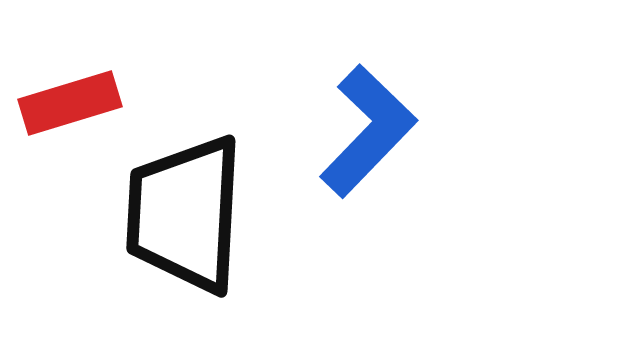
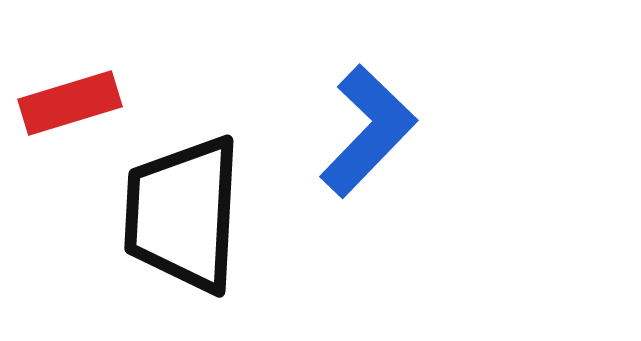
black trapezoid: moved 2 px left
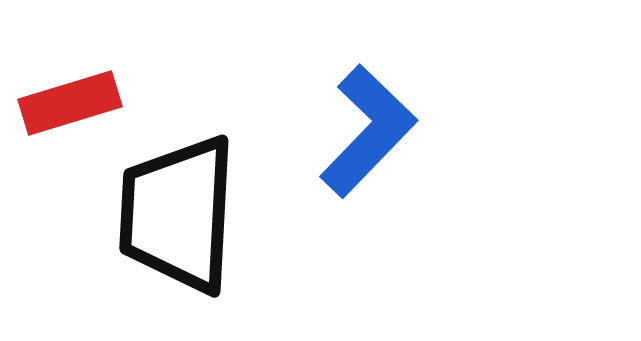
black trapezoid: moved 5 px left
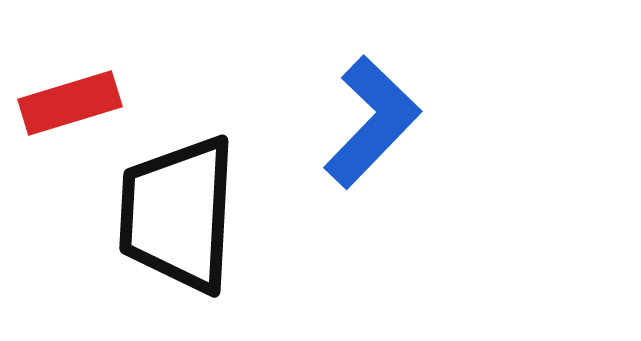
blue L-shape: moved 4 px right, 9 px up
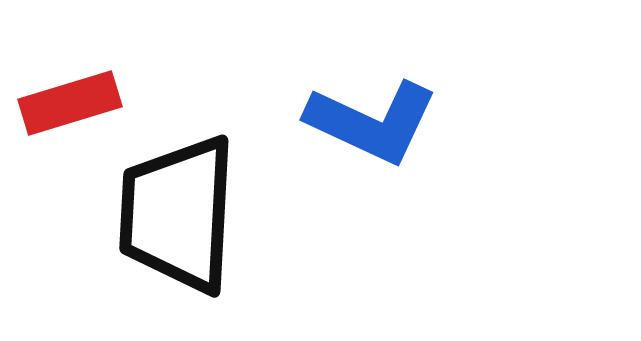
blue L-shape: rotated 71 degrees clockwise
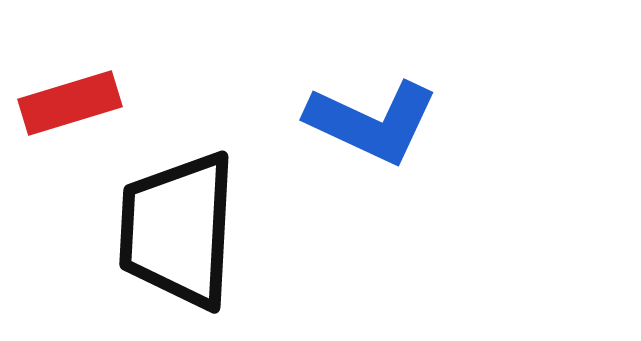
black trapezoid: moved 16 px down
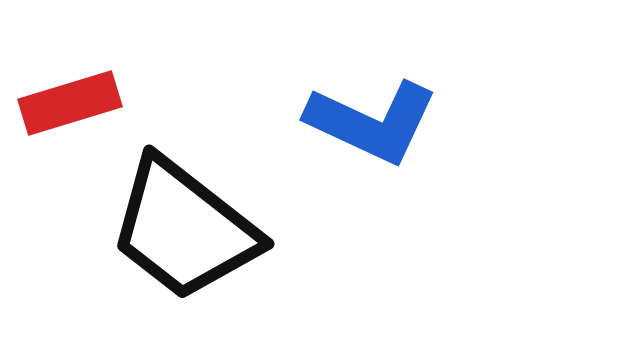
black trapezoid: moved 6 px right, 1 px up; rotated 55 degrees counterclockwise
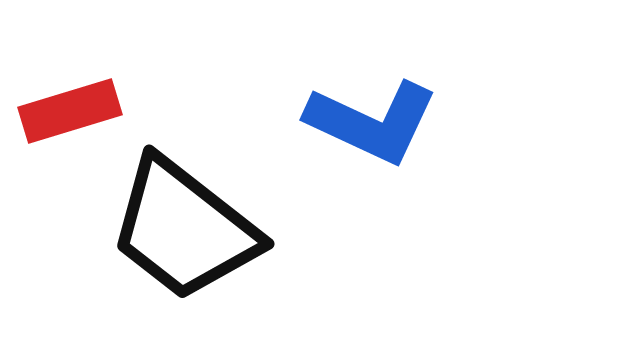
red rectangle: moved 8 px down
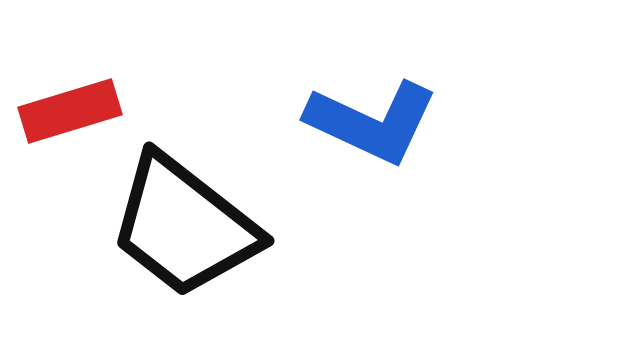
black trapezoid: moved 3 px up
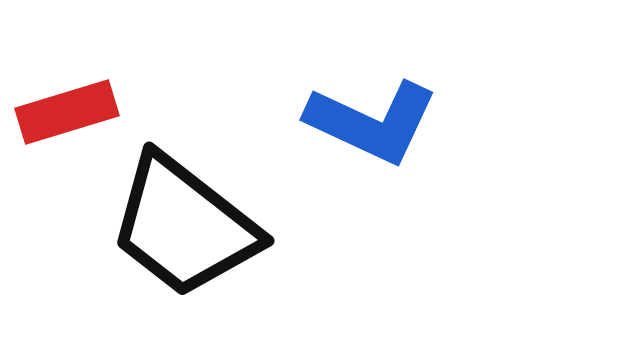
red rectangle: moved 3 px left, 1 px down
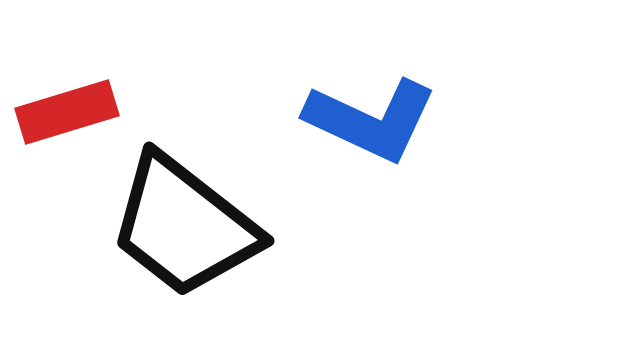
blue L-shape: moved 1 px left, 2 px up
